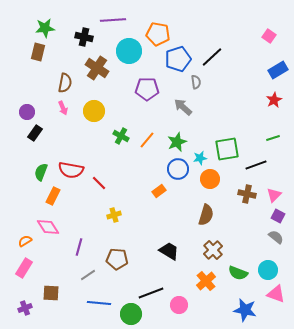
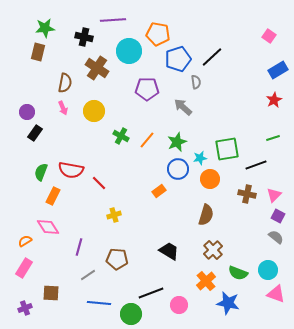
blue star at (245, 310): moved 17 px left, 7 px up
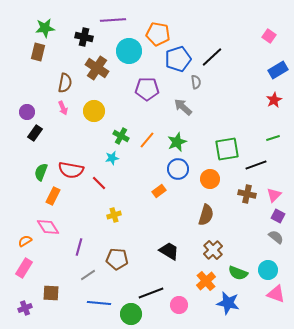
cyan star at (200, 158): moved 88 px left
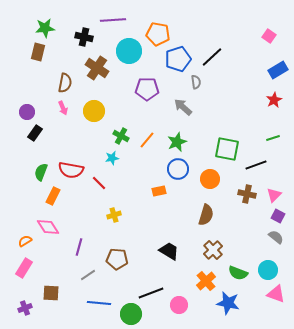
green square at (227, 149): rotated 20 degrees clockwise
orange rectangle at (159, 191): rotated 24 degrees clockwise
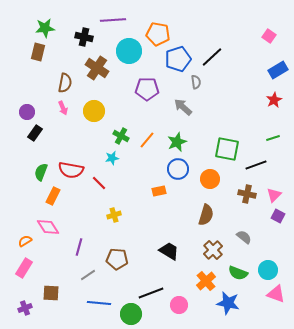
gray semicircle at (276, 237): moved 32 px left
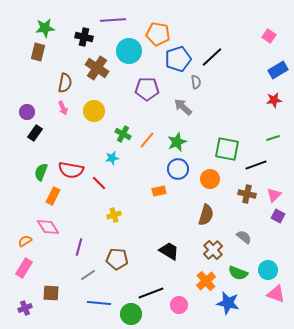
red star at (274, 100): rotated 21 degrees clockwise
green cross at (121, 136): moved 2 px right, 2 px up
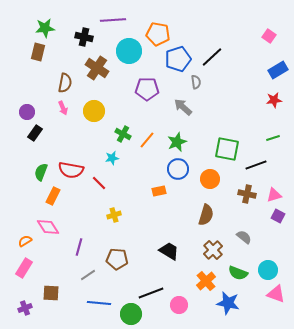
pink triangle at (274, 195): rotated 28 degrees clockwise
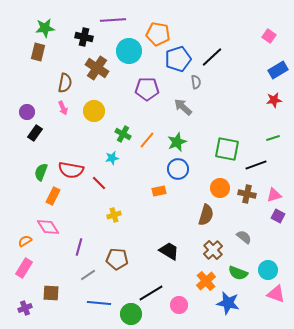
orange circle at (210, 179): moved 10 px right, 9 px down
black line at (151, 293): rotated 10 degrees counterclockwise
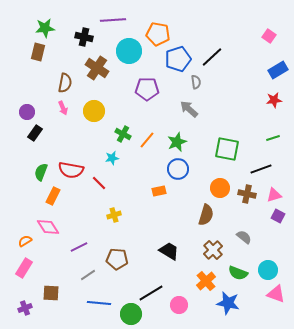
gray arrow at (183, 107): moved 6 px right, 2 px down
black line at (256, 165): moved 5 px right, 4 px down
purple line at (79, 247): rotated 48 degrees clockwise
